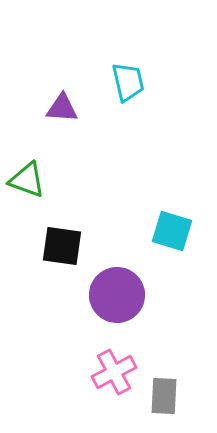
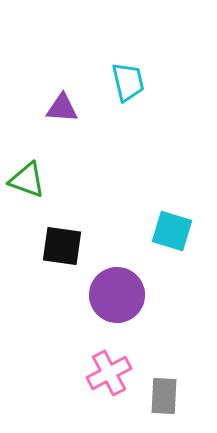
pink cross: moved 5 px left, 1 px down
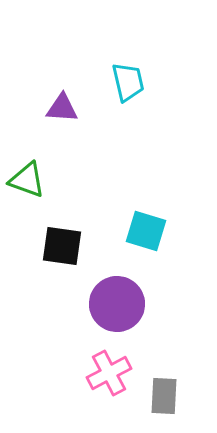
cyan square: moved 26 px left
purple circle: moved 9 px down
